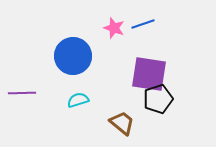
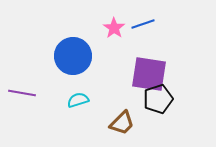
pink star: rotated 15 degrees clockwise
purple line: rotated 12 degrees clockwise
brown trapezoid: rotated 96 degrees clockwise
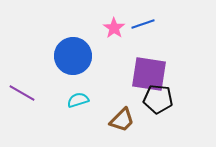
purple line: rotated 20 degrees clockwise
black pentagon: rotated 24 degrees clockwise
brown trapezoid: moved 3 px up
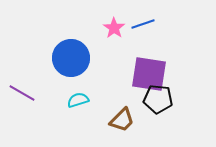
blue circle: moved 2 px left, 2 px down
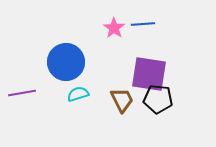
blue line: rotated 15 degrees clockwise
blue circle: moved 5 px left, 4 px down
purple line: rotated 40 degrees counterclockwise
cyan semicircle: moved 6 px up
brown trapezoid: moved 20 px up; rotated 72 degrees counterclockwise
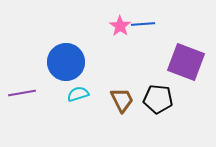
pink star: moved 6 px right, 2 px up
purple square: moved 37 px right, 12 px up; rotated 12 degrees clockwise
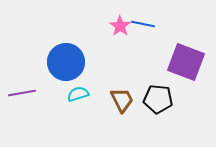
blue line: rotated 15 degrees clockwise
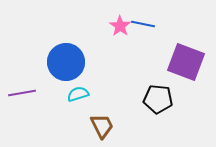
brown trapezoid: moved 20 px left, 26 px down
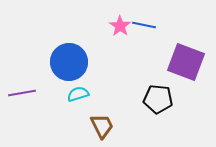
blue line: moved 1 px right, 1 px down
blue circle: moved 3 px right
